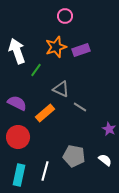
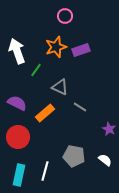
gray triangle: moved 1 px left, 2 px up
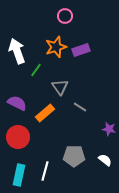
gray triangle: rotated 30 degrees clockwise
purple star: rotated 16 degrees counterclockwise
gray pentagon: rotated 10 degrees counterclockwise
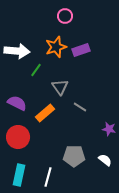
white arrow: rotated 115 degrees clockwise
white line: moved 3 px right, 6 px down
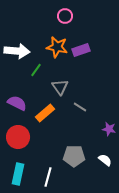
orange star: moved 1 px right; rotated 30 degrees clockwise
cyan rectangle: moved 1 px left, 1 px up
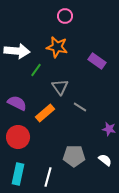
purple rectangle: moved 16 px right, 11 px down; rotated 54 degrees clockwise
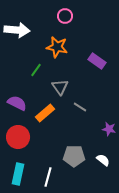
white arrow: moved 21 px up
white semicircle: moved 2 px left
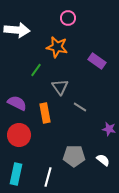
pink circle: moved 3 px right, 2 px down
orange rectangle: rotated 60 degrees counterclockwise
red circle: moved 1 px right, 2 px up
cyan rectangle: moved 2 px left
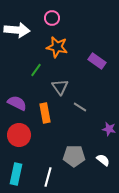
pink circle: moved 16 px left
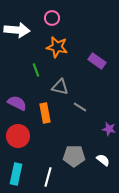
green line: rotated 56 degrees counterclockwise
gray triangle: rotated 42 degrees counterclockwise
red circle: moved 1 px left, 1 px down
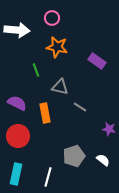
gray pentagon: rotated 20 degrees counterclockwise
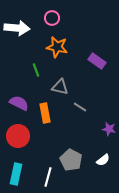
white arrow: moved 2 px up
purple semicircle: moved 2 px right
gray pentagon: moved 3 px left, 4 px down; rotated 25 degrees counterclockwise
white semicircle: rotated 104 degrees clockwise
